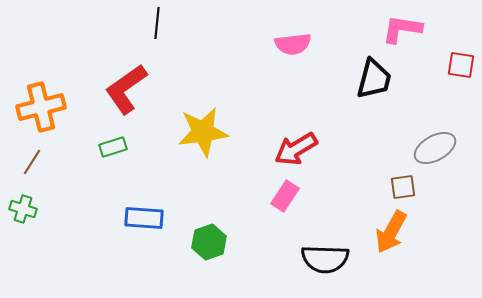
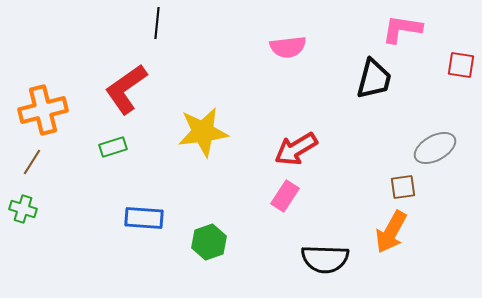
pink semicircle: moved 5 px left, 3 px down
orange cross: moved 2 px right, 3 px down
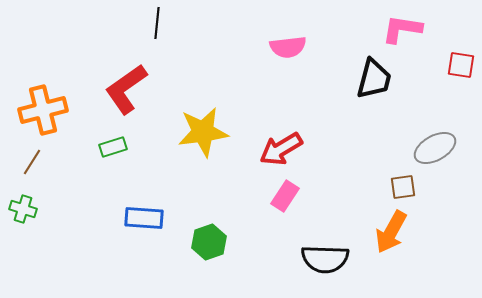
red arrow: moved 15 px left
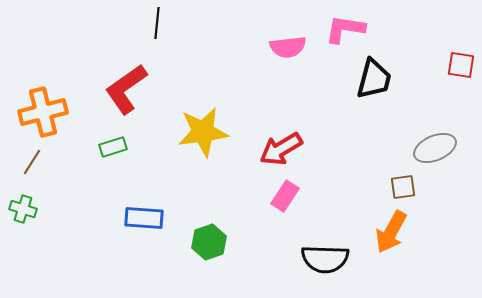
pink L-shape: moved 57 px left
orange cross: moved 2 px down
gray ellipse: rotated 6 degrees clockwise
